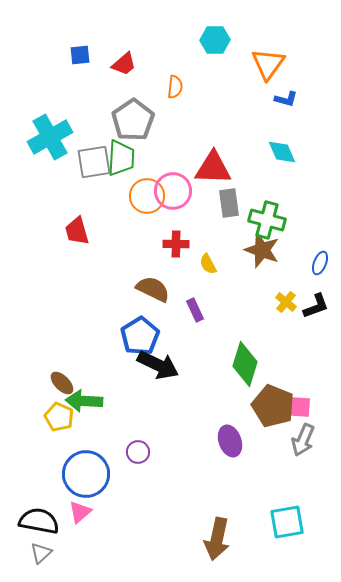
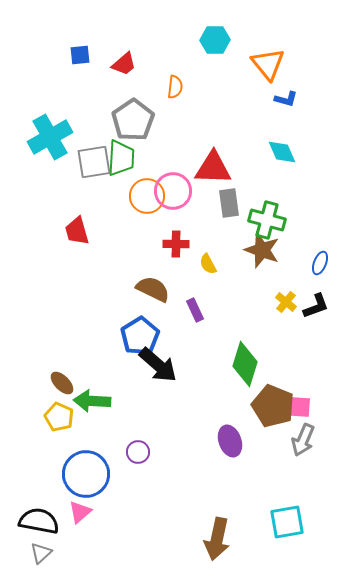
orange triangle at (268, 64): rotated 15 degrees counterclockwise
black arrow at (158, 365): rotated 15 degrees clockwise
green arrow at (84, 401): moved 8 px right
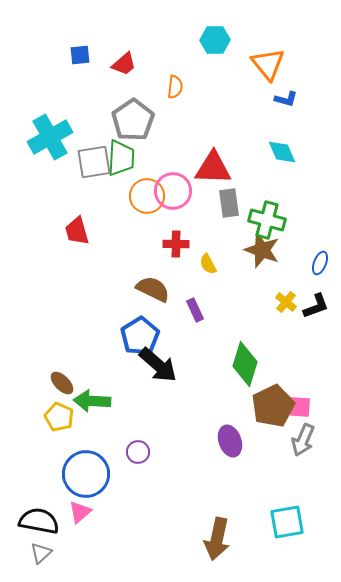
brown pentagon at (273, 406): rotated 24 degrees clockwise
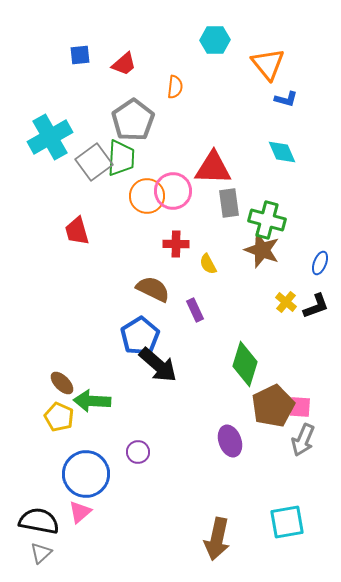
gray square at (94, 162): rotated 27 degrees counterclockwise
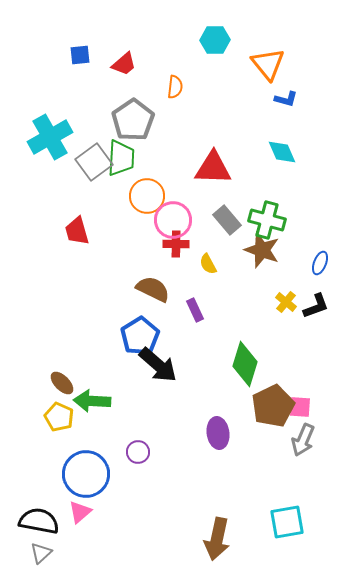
pink circle at (173, 191): moved 29 px down
gray rectangle at (229, 203): moved 2 px left, 17 px down; rotated 32 degrees counterclockwise
purple ellipse at (230, 441): moved 12 px left, 8 px up; rotated 12 degrees clockwise
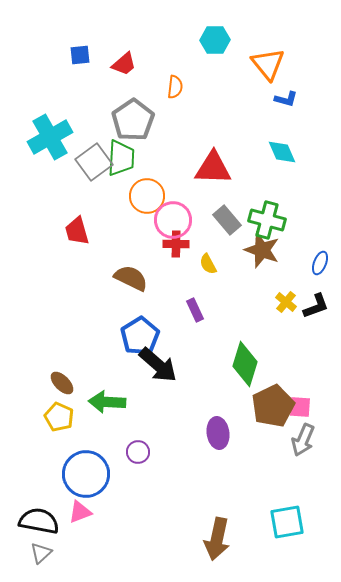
brown semicircle at (153, 289): moved 22 px left, 11 px up
green arrow at (92, 401): moved 15 px right, 1 px down
pink triangle at (80, 512): rotated 20 degrees clockwise
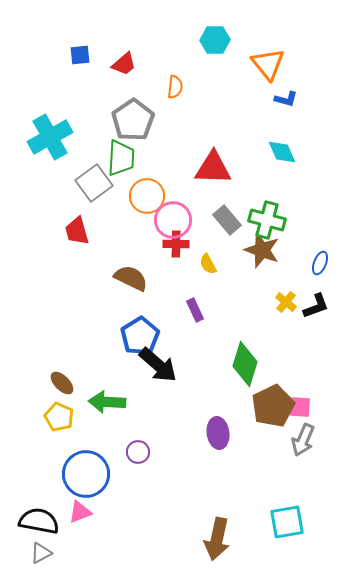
gray square at (94, 162): moved 21 px down
gray triangle at (41, 553): rotated 15 degrees clockwise
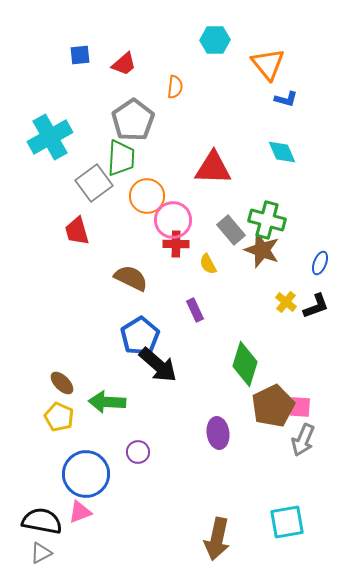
gray rectangle at (227, 220): moved 4 px right, 10 px down
black semicircle at (39, 521): moved 3 px right
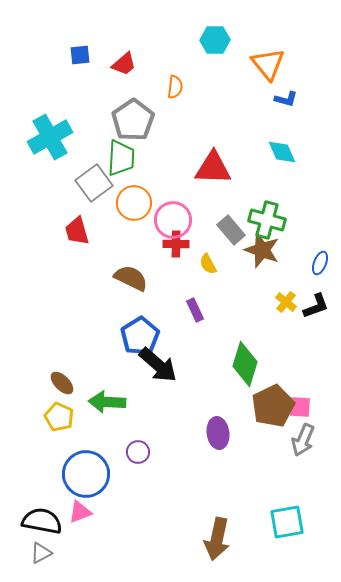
orange circle at (147, 196): moved 13 px left, 7 px down
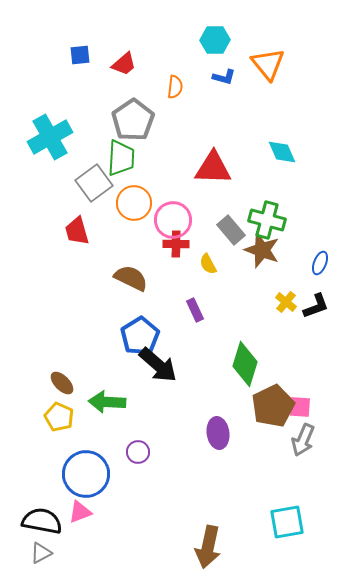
blue L-shape at (286, 99): moved 62 px left, 22 px up
brown arrow at (217, 539): moved 9 px left, 8 px down
